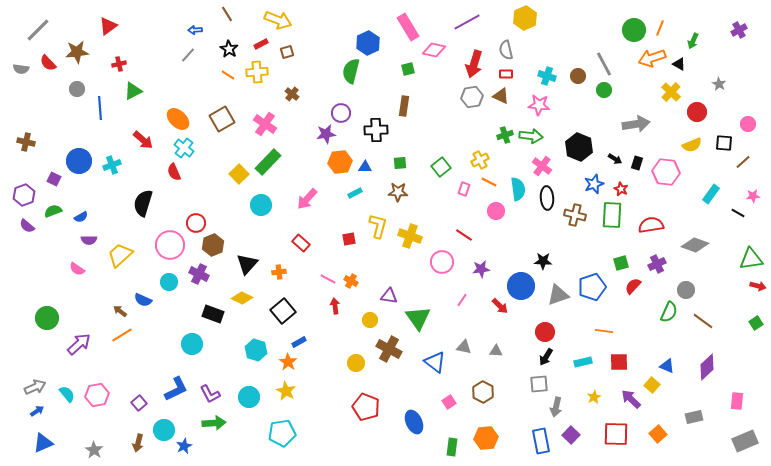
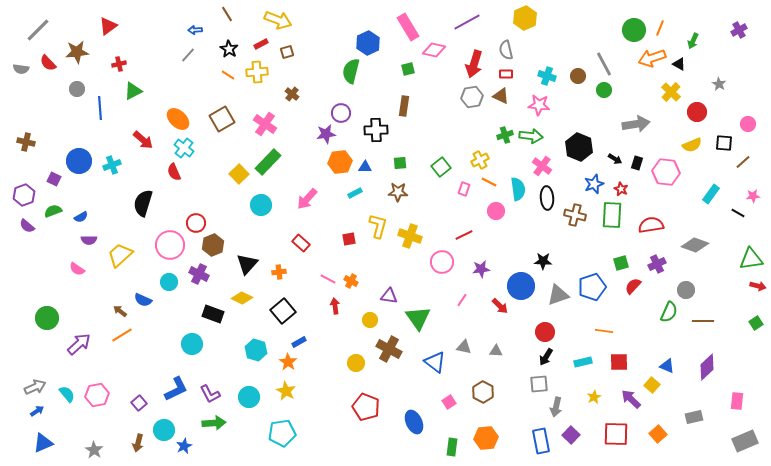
red line at (464, 235): rotated 60 degrees counterclockwise
brown line at (703, 321): rotated 35 degrees counterclockwise
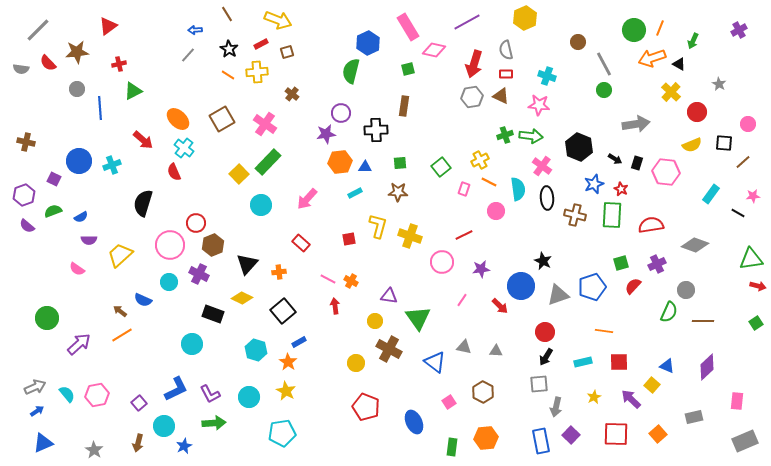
brown circle at (578, 76): moved 34 px up
black star at (543, 261): rotated 24 degrees clockwise
yellow circle at (370, 320): moved 5 px right, 1 px down
cyan circle at (164, 430): moved 4 px up
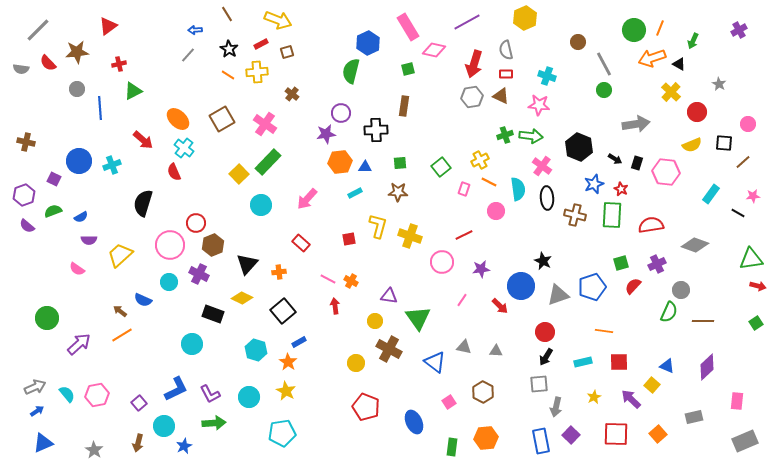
gray circle at (686, 290): moved 5 px left
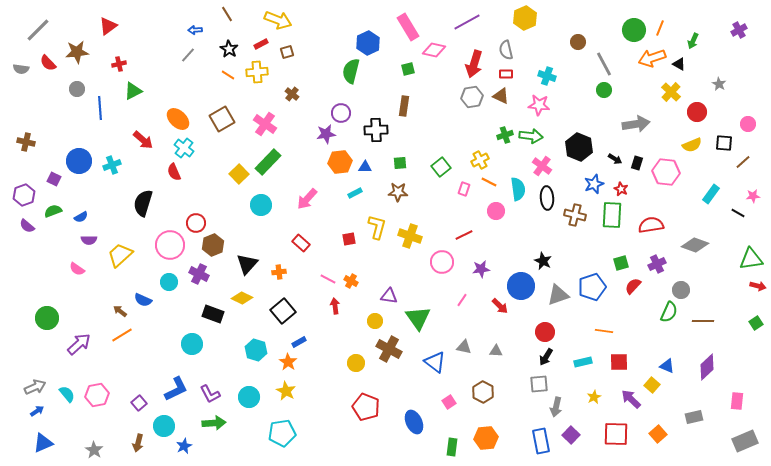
yellow L-shape at (378, 226): moved 1 px left, 1 px down
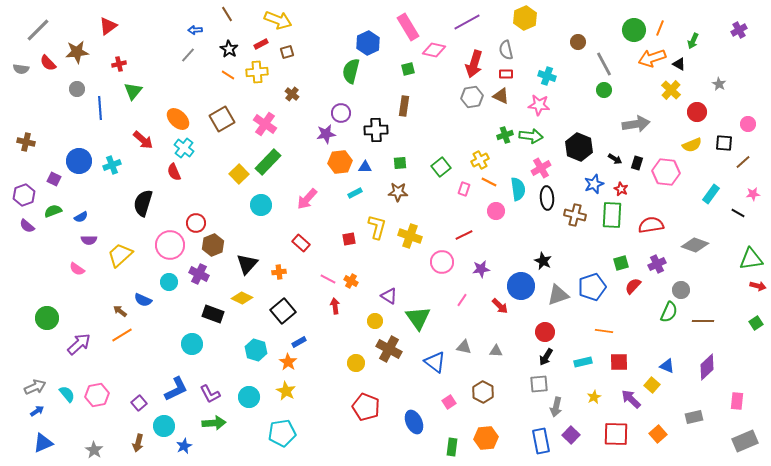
green triangle at (133, 91): rotated 24 degrees counterclockwise
yellow cross at (671, 92): moved 2 px up
pink cross at (542, 166): moved 1 px left, 2 px down; rotated 24 degrees clockwise
pink star at (753, 196): moved 2 px up
purple triangle at (389, 296): rotated 24 degrees clockwise
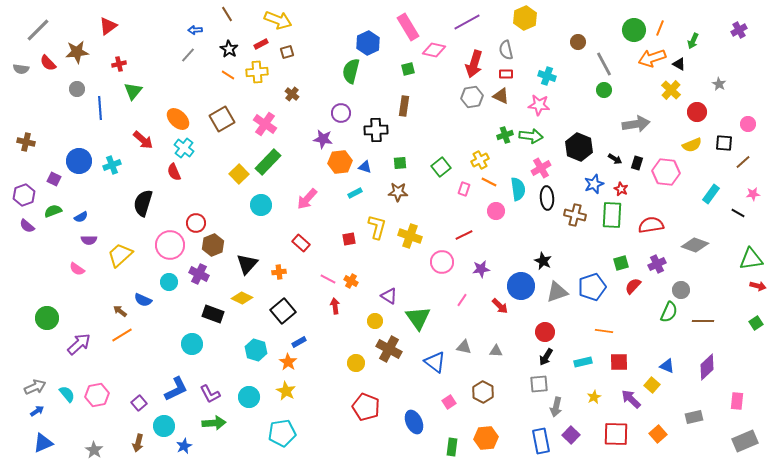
purple star at (326, 134): moved 3 px left, 5 px down; rotated 18 degrees clockwise
blue triangle at (365, 167): rotated 16 degrees clockwise
gray triangle at (558, 295): moved 1 px left, 3 px up
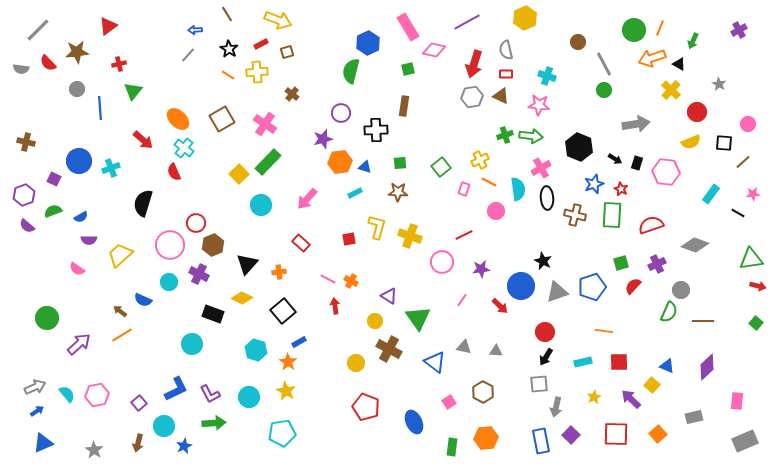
purple star at (323, 139): rotated 24 degrees counterclockwise
yellow semicircle at (692, 145): moved 1 px left, 3 px up
cyan cross at (112, 165): moved 1 px left, 3 px down
red semicircle at (651, 225): rotated 10 degrees counterclockwise
green square at (756, 323): rotated 16 degrees counterclockwise
